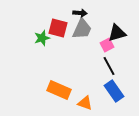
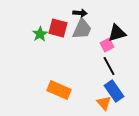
green star: moved 2 px left, 4 px up; rotated 14 degrees counterclockwise
orange triangle: moved 19 px right; rotated 28 degrees clockwise
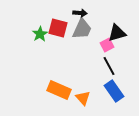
orange triangle: moved 21 px left, 5 px up
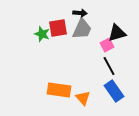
red square: rotated 24 degrees counterclockwise
green star: moved 2 px right; rotated 21 degrees counterclockwise
orange rectangle: rotated 15 degrees counterclockwise
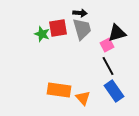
gray trapezoid: rotated 40 degrees counterclockwise
black line: moved 1 px left
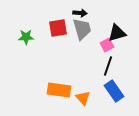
green star: moved 16 px left, 3 px down; rotated 21 degrees counterclockwise
black line: rotated 48 degrees clockwise
